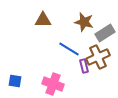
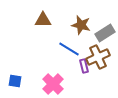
brown star: moved 3 px left, 3 px down
pink cross: rotated 25 degrees clockwise
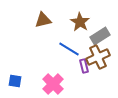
brown triangle: rotated 12 degrees counterclockwise
brown star: moved 1 px left, 3 px up; rotated 18 degrees clockwise
gray rectangle: moved 5 px left, 3 px down
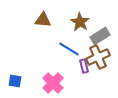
brown triangle: rotated 18 degrees clockwise
pink cross: moved 1 px up
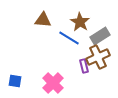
blue line: moved 11 px up
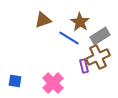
brown triangle: rotated 24 degrees counterclockwise
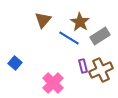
brown triangle: rotated 30 degrees counterclockwise
brown cross: moved 3 px right, 13 px down
purple rectangle: moved 1 px left
blue square: moved 18 px up; rotated 32 degrees clockwise
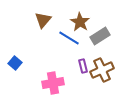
brown cross: moved 1 px right
pink cross: rotated 35 degrees clockwise
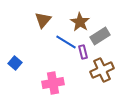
blue line: moved 3 px left, 4 px down
purple rectangle: moved 14 px up
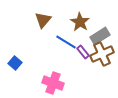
purple rectangle: rotated 24 degrees counterclockwise
brown cross: moved 16 px up
pink cross: rotated 30 degrees clockwise
